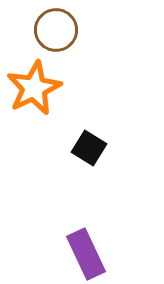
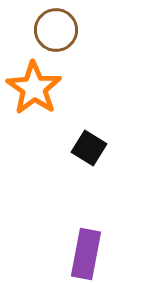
orange star: rotated 12 degrees counterclockwise
purple rectangle: rotated 36 degrees clockwise
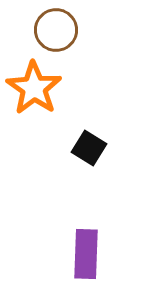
purple rectangle: rotated 9 degrees counterclockwise
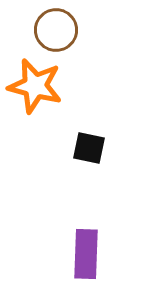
orange star: moved 1 px right, 2 px up; rotated 20 degrees counterclockwise
black square: rotated 20 degrees counterclockwise
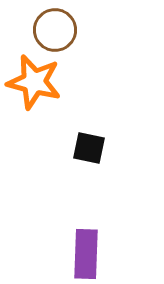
brown circle: moved 1 px left
orange star: moved 1 px left, 4 px up
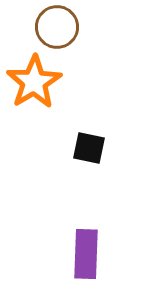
brown circle: moved 2 px right, 3 px up
orange star: rotated 26 degrees clockwise
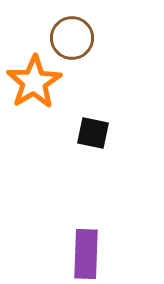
brown circle: moved 15 px right, 11 px down
black square: moved 4 px right, 15 px up
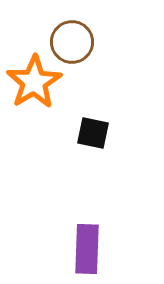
brown circle: moved 4 px down
purple rectangle: moved 1 px right, 5 px up
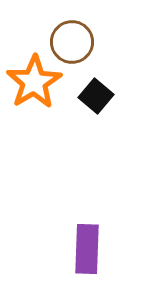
black square: moved 3 px right, 37 px up; rotated 28 degrees clockwise
